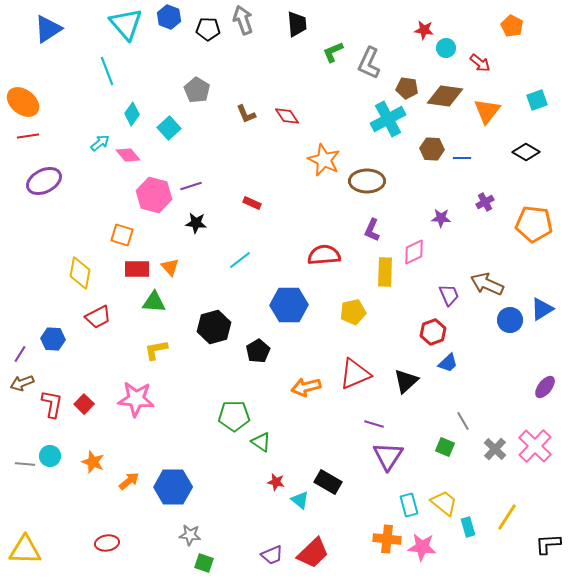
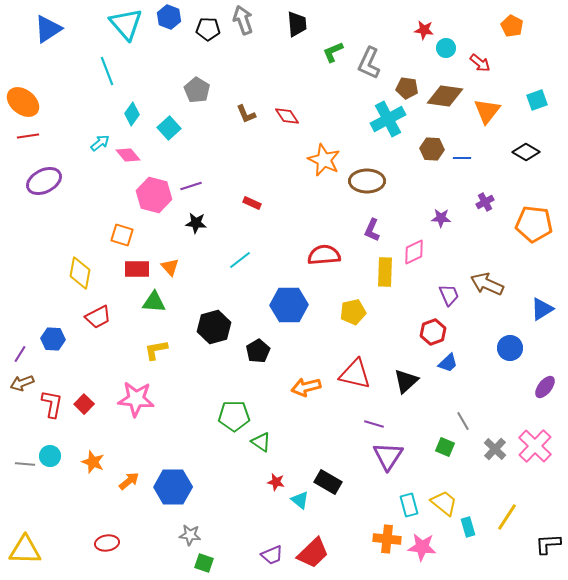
blue circle at (510, 320): moved 28 px down
red triangle at (355, 374): rotated 36 degrees clockwise
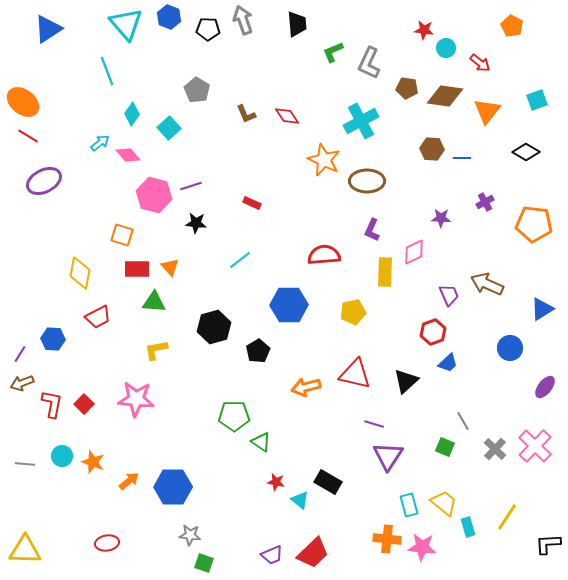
cyan cross at (388, 119): moved 27 px left, 2 px down
red line at (28, 136): rotated 40 degrees clockwise
cyan circle at (50, 456): moved 12 px right
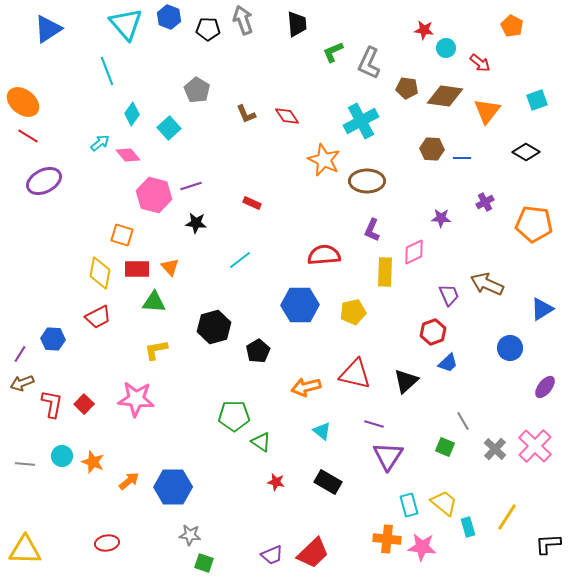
yellow diamond at (80, 273): moved 20 px right
blue hexagon at (289, 305): moved 11 px right
cyan triangle at (300, 500): moved 22 px right, 69 px up
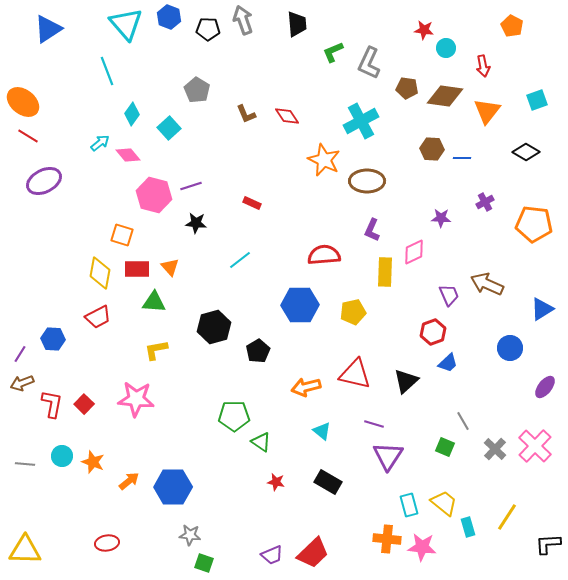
red arrow at (480, 63): moved 3 px right, 3 px down; rotated 40 degrees clockwise
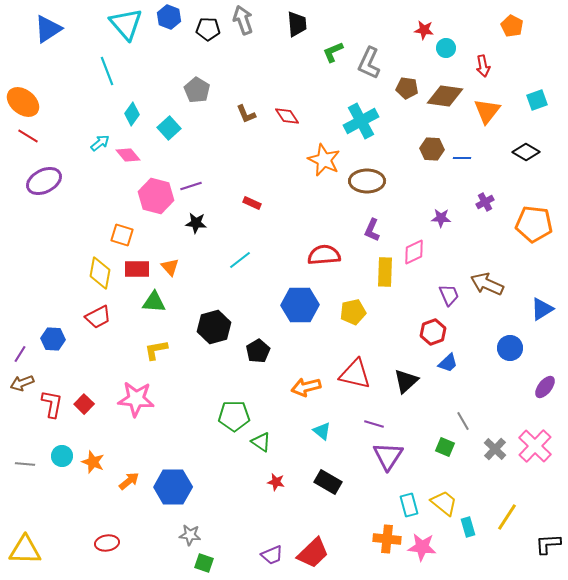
pink hexagon at (154, 195): moved 2 px right, 1 px down
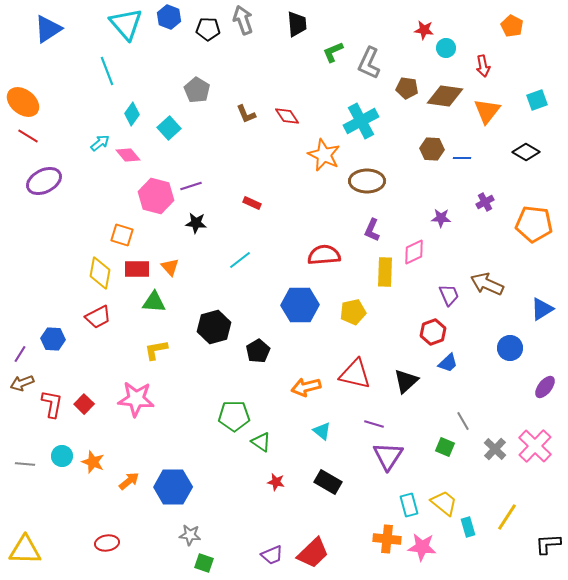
orange star at (324, 160): moved 5 px up
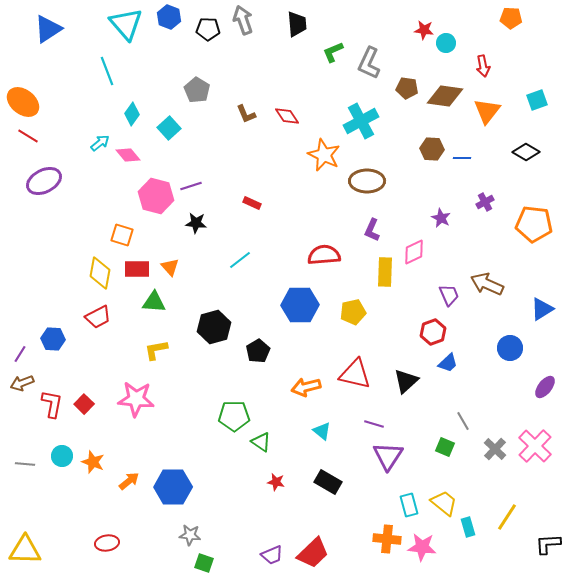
orange pentagon at (512, 26): moved 1 px left, 8 px up; rotated 25 degrees counterclockwise
cyan circle at (446, 48): moved 5 px up
purple star at (441, 218): rotated 24 degrees clockwise
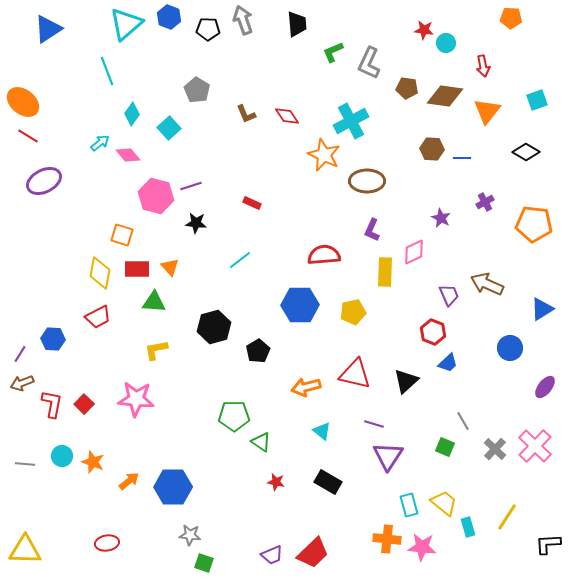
cyan triangle at (126, 24): rotated 30 degrees clockwise
cyan cross at (361, 121): moved 10 px left
red hexagon at (433, 332): rotated 20 degrees counterclockwise
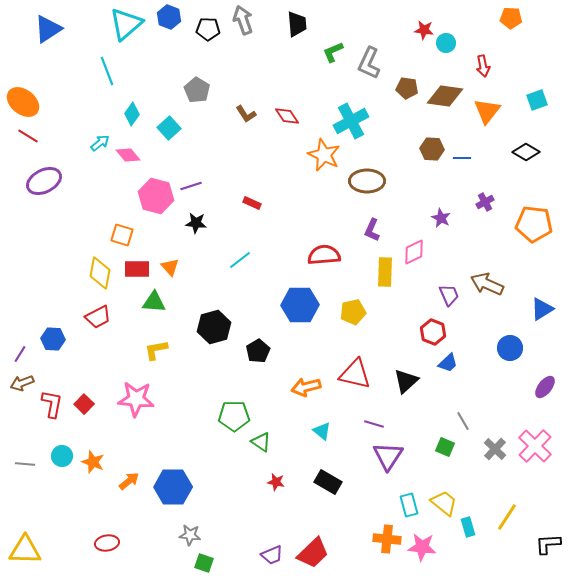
brown L-shape at (246, 114): rotated 10 degrees counterclockwise
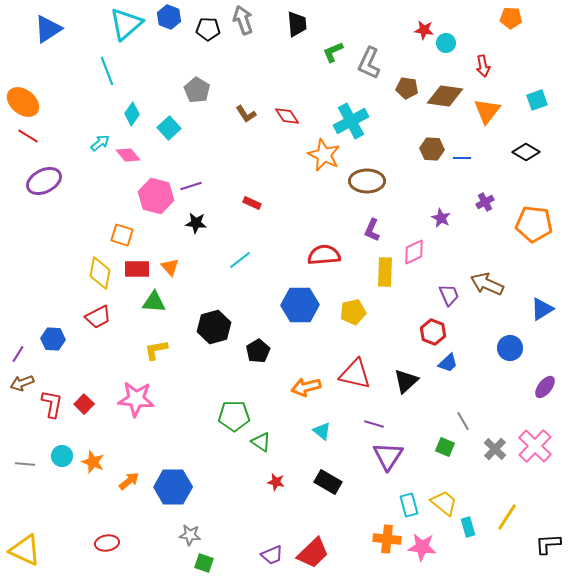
purple line at (20, 354): moved 2 px left
yellow triangle at (25, 550): rotated 24 degrees clockwise
